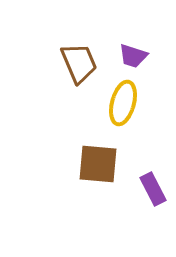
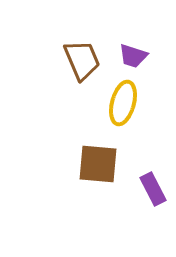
brown trapezoid: moved 3 px right, 3 px up
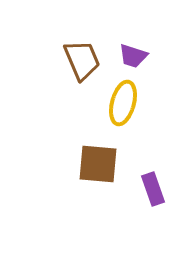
purple rectangle: rotated 8 degrees clockwise
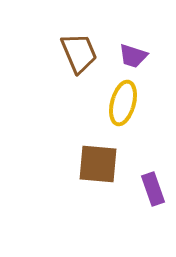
brown trapezoid: moved 3 px left, 7 px up
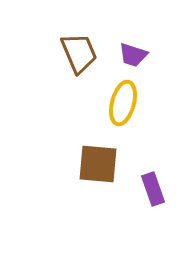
purple trapezoid: moved 1 px up
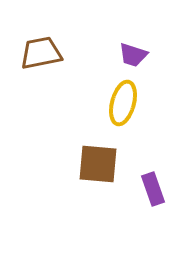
brown trapezoid: moved 38 px left; rotated 78 degrees counterclockwise
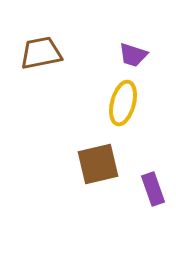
brown square: rotated 18 degrees counterclockwise
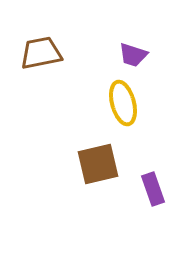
yellow ellipse: rotated 30 degrees counterclockwise
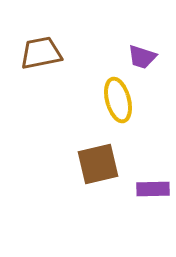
purple trapezoid: moved 9 px right, 2 px down
yellow ellipse: moved 5 px left, 3 px up
purple rectangle: rotated 72 degrees counterclockwise
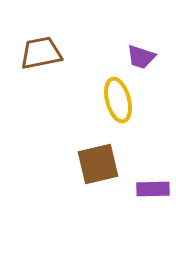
purple trapezoid: moved 1 px left
